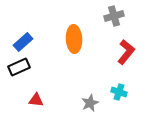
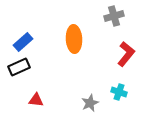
red L-shape: moved 2 px down
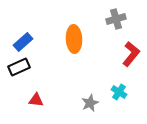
gray cross: moved 2 px right, 3 px down
red L-shape: moved 5 px right
cyan cross: rotated 14 degrees clockwise
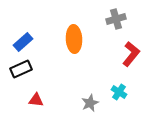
black rectangle: moved 2 px right, 2 px down
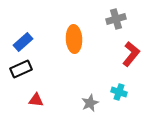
cyan cross: rotated 14 degrees counterclockwise
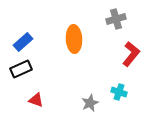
red triangle: rotated 14 degrees clockwise
